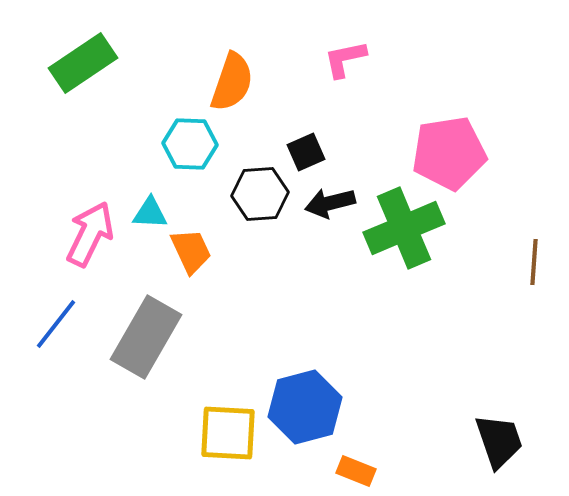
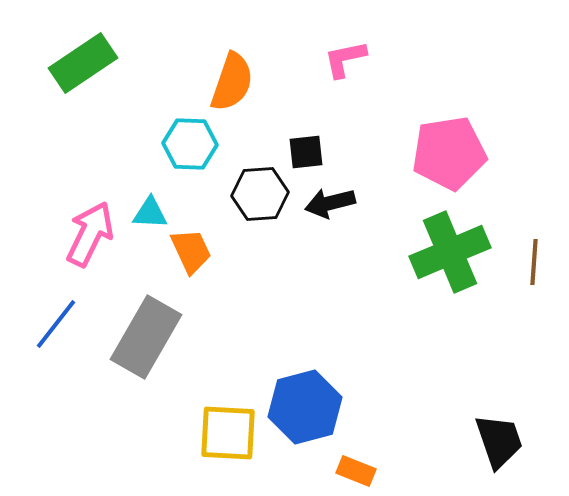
black square: rotated 18 degrees clockwise
green cross: moved 46 px right, 24 px down
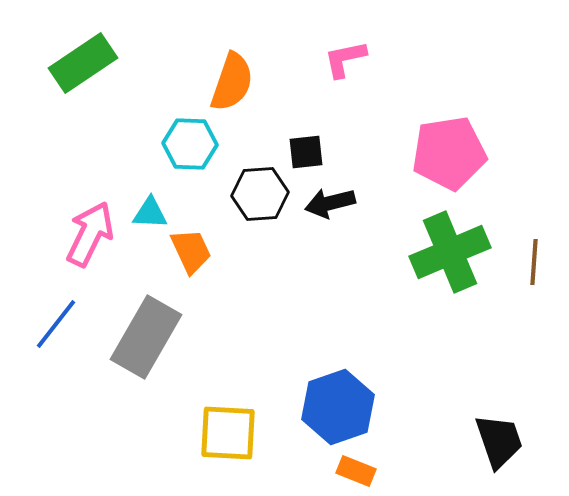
blue hexagon: moved 33 px right; rotated 4 degrees counterclockwise
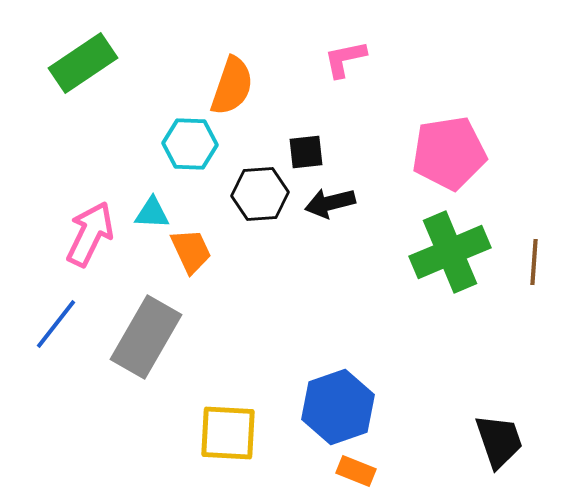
orange semicircle: moved 4 px down
cyan triangle: moved 2 px right
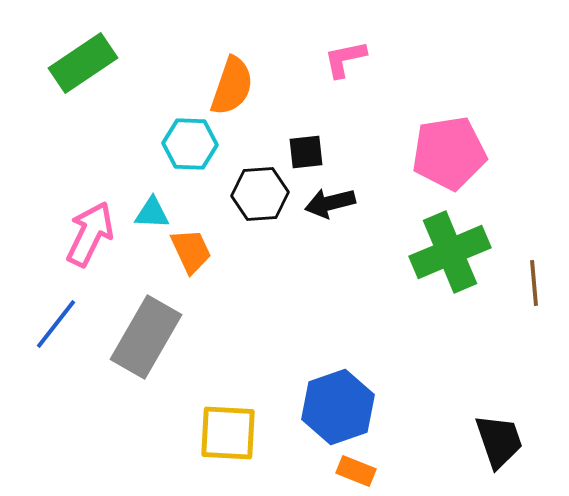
brown line: moved 21 px down; rotated 9 degrees counterclockwise
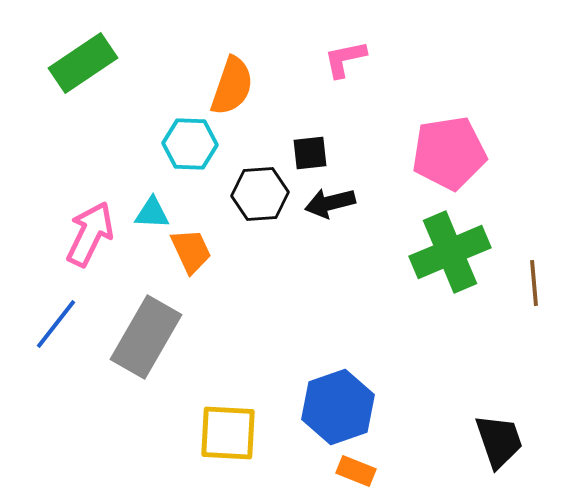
black square: moved 4 px right, 1 px down
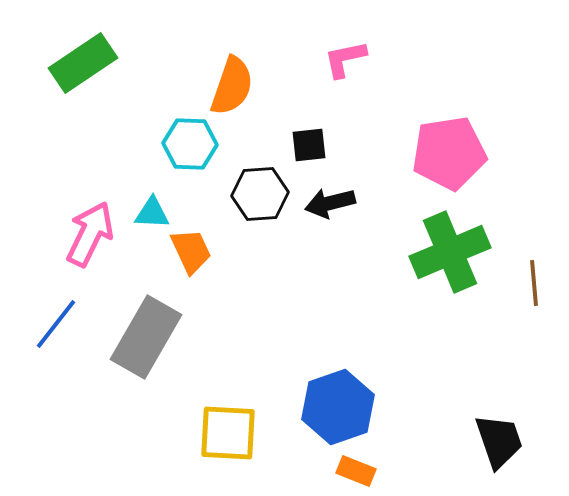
black square: moved 1 px left, 8 px up
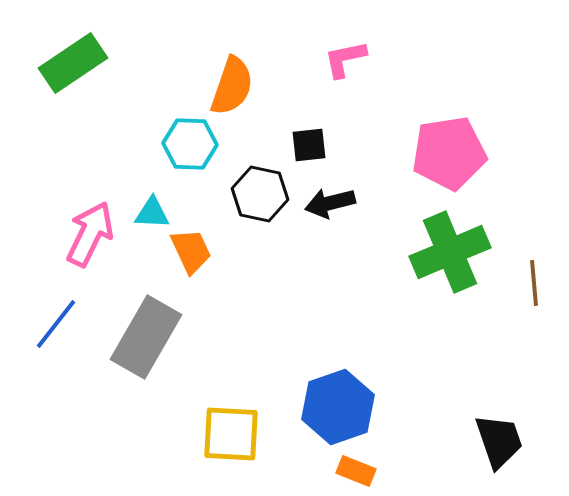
green rectangle: moved 10 px left
black hexagon: rotated 16 degrees clockwise
yellow square: moved 3 px right, 1 px down
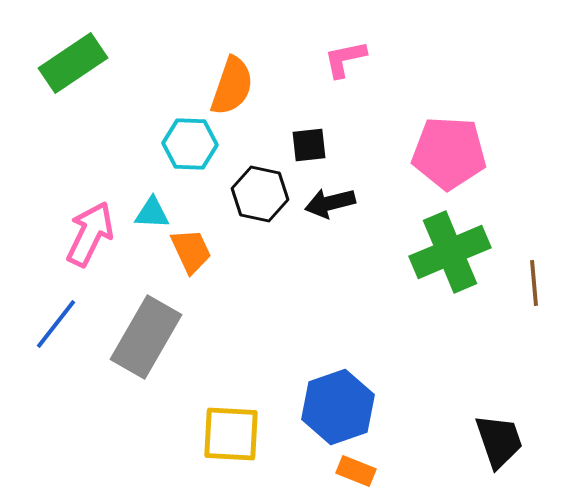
pink pentagon: rotated 12 degrees clockwise
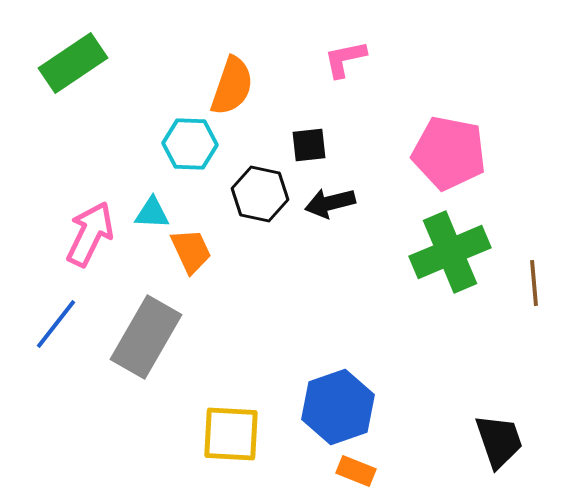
pink pentagon: rotated 8 degrees clockwise
